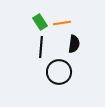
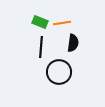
green rectangle: rotated 35 degrees counterclockwise
black semicircle: moved 1 px left, 1 px up
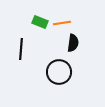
black line: moved 20 px left, 2 px down
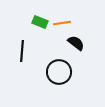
black semicircle: moved 3 px right; rotated 60 degrees counterclockwise
black line: moved 1 px right, 2 px down
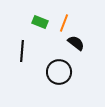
orange line: moved 2 px right; rotated 60 degrees counterclockwise
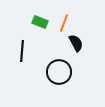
black semicircle: rotated 24 degrees clockwise
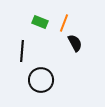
black semicircle: moved 1 px left
black circle: moved 18 px left, 8 px down
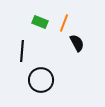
black semicircle: moved 2 px right
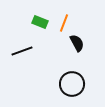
black line: rotated 65 degrees clockwise
black circle: moved 31 px right, 4 px down
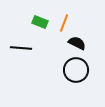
black semicircle: rotated 36 degrees counterclockwise
black line: moved 1 px left, 3 px up; rotated 25 degrees clockwise
black circle: moved 4 px right, 14 px up
